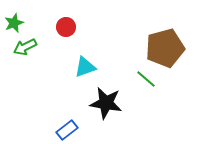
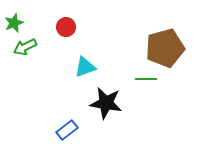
green line: rotated 40 degrees counterclockwise
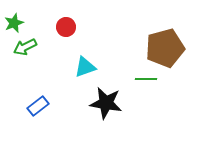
blue rectangle: moved 29 px left, 24 px up
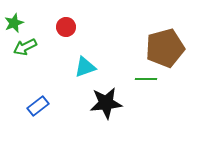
black star: rotated 16 degrees counterclockwise
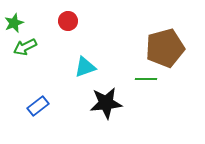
red circle: moved 2 px right, 6 px up
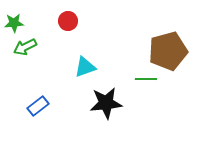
green star: rotated 18 degrees clockwise
brown pentagon: moved 3 px right, 3 px down
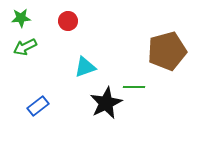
green star: moved 7 px right, 5 px up
brown pentagon: moved 1 px left
green line: moved 12 px left, 8 px down
black star: rotated 20 degrees counterclockwise
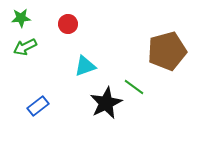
red circle: moved 3 px down
cyan triangle: moved 1 px up
green line: rotated 35 degrees clockwise
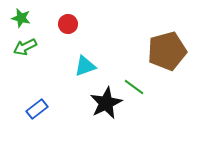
green star: rotated 18 degrees clockwise
blue rectangle: moved 1 px left, 3 px down
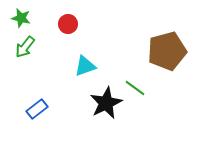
green arrow: rotated 25 degrees counterclockwise
green line: moved 1 px right, 1 px down
